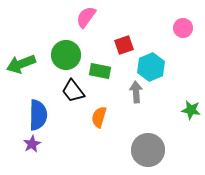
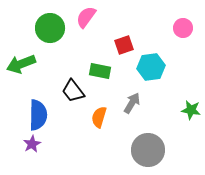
green circle: moved 16 px left, 27 px up
cyan hexagon: rotated 16 degrees clockwise
gray arrow: moved 4 px left, 11 px down; rotated 35 degrees clockwise
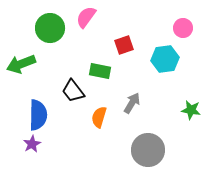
cyan hexagon: moved 14 px right, 8 px up
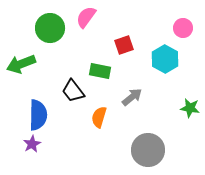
cyan hexagon: rotated 24 degrees counterclockwise
gray arrow: moved 6 px up; rotated 20 degrees clockwise
green star: moved 1 px left, 2 px up
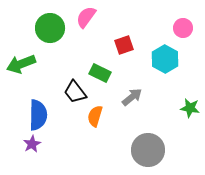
green rectangle: moved 2 px down; rotated 15 degrees clockwise
black trapezoid: moved 2 px right, 1 px down
orange semicircle: moved 4 px left, 1 px up
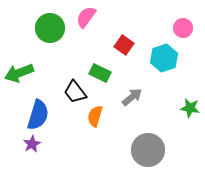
red square: rotated 36 degrees counterclockwise
cyan hexagon: moved 1 px left, 1 px up; rotated 12 degrees clockwise
green arrow: moved 2 px left, 9 px down
blue semicircle: rotated 16 degrees clockwise
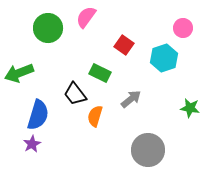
green circle: moved 2 px left
black trapezoid: moved 2 px down
gray arrow: moved 1 px left, 2 px down
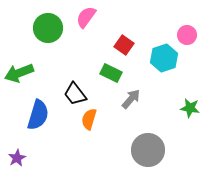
pink circle: moved 4 px right, 7 px down
green rectangle: moved 11 px right
gray arrow: rotated 10 degrees counterclockwise
orange semicircle: moved 6 px left, 3 px down
purple star: moved 15 px left, 14 px down
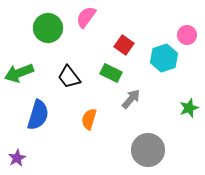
black trapezoid: moved 6 px left, 17 px up
green star: moved 1 px left; rotated 30 degrees counterclockwise
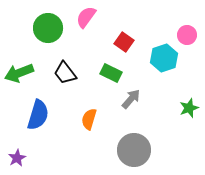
red square: moved 3 px up
black trapezoid: moved 4 px left, 4 px up
gray circle: moved 14 px left
